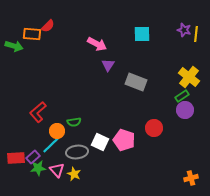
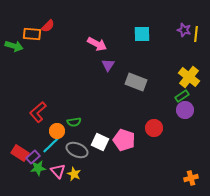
gray ellipse: moved 2 px up; rotated 30 degrees clockwise
red rectangle: moved 4 px right, 5 px up; rotated 36 degrees clockwise
pink triangle: moved 1 px right, 1 px down
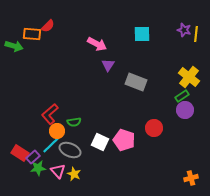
red L-shape: moved 12 px right, 2 px down
gray ellipse: moved 7 px left
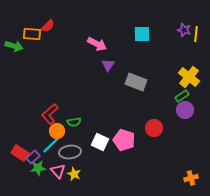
gray ellipse: moved 2 px down; rotated 30 degrees counterclockwise
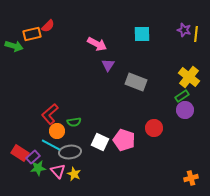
orange rectangle: rotated 18 degrees counterclockwise
cyan line: rotated 72 degrees clockwise
